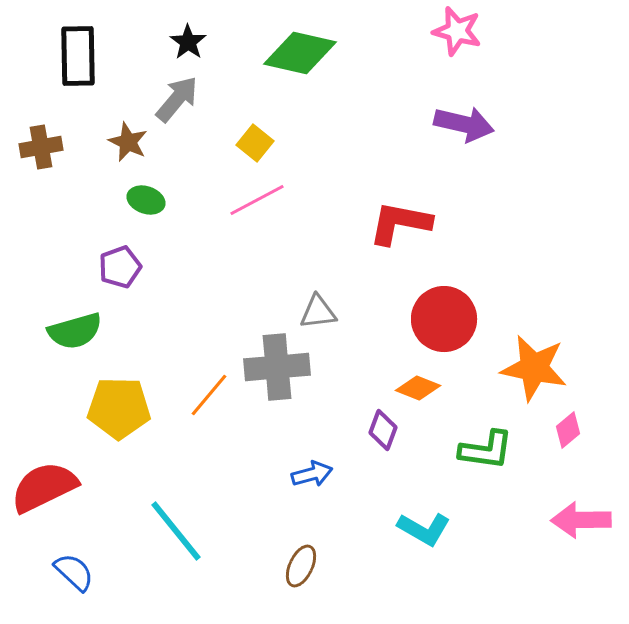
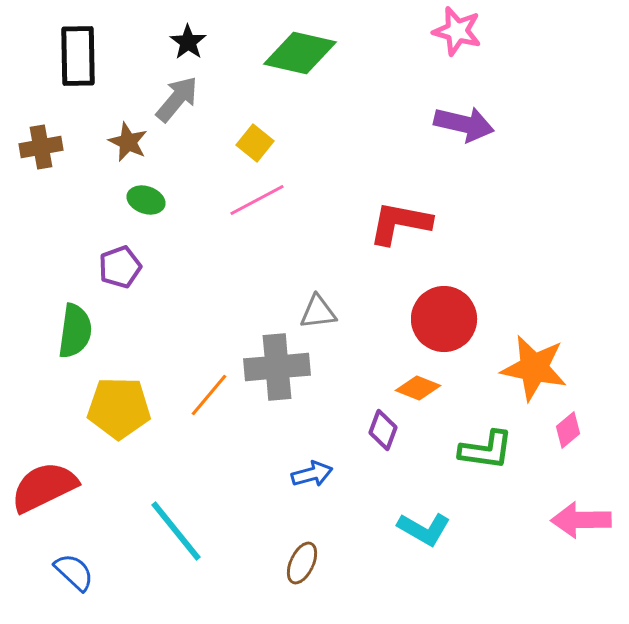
green semicircle: rotated 66 degrees counterclockwise
brown ellipse: moved 1 px right, 3 px up
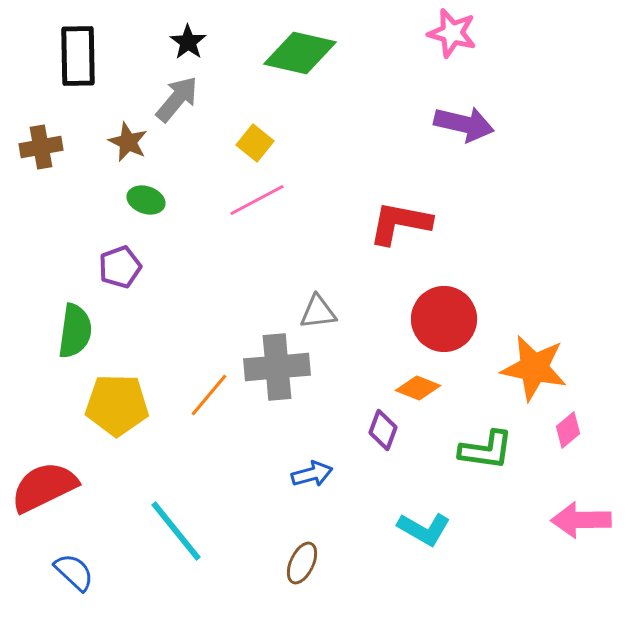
pink star: moved 5 px left, 2 px down
yellow pentagon: moved 2 px left, 3 px up
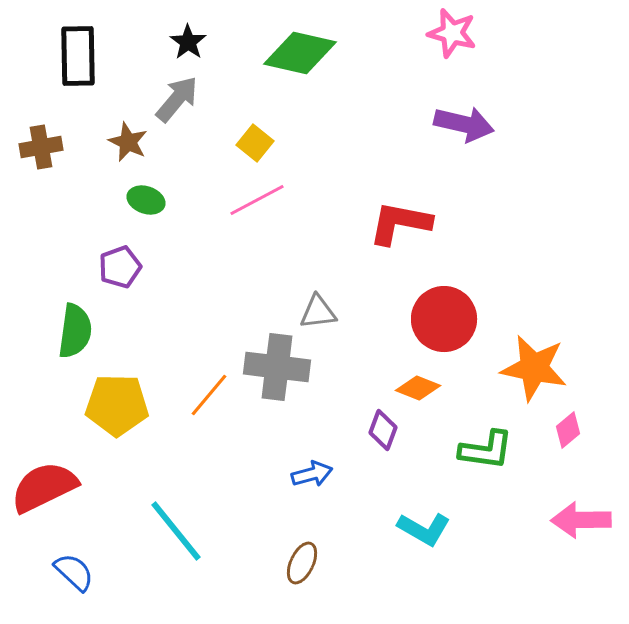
gray cross: rotated 12 degrees clockwise
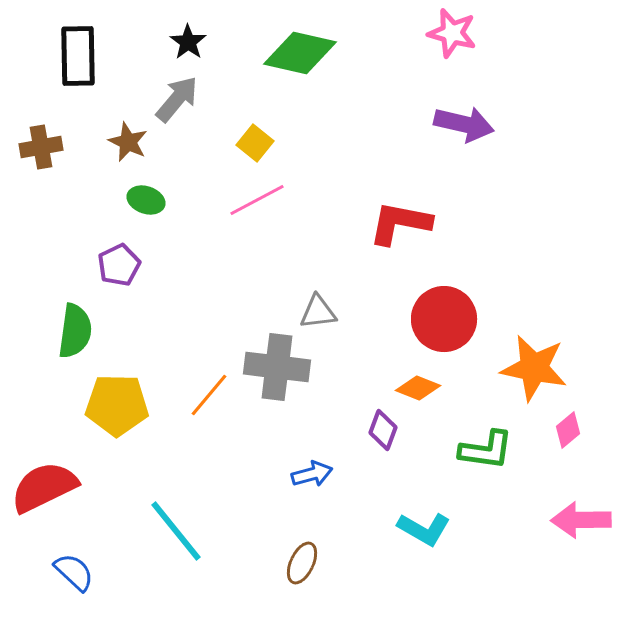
purple pentagon: moved 1 px left, 2 px up; rotated 6 degrees counterclockwise
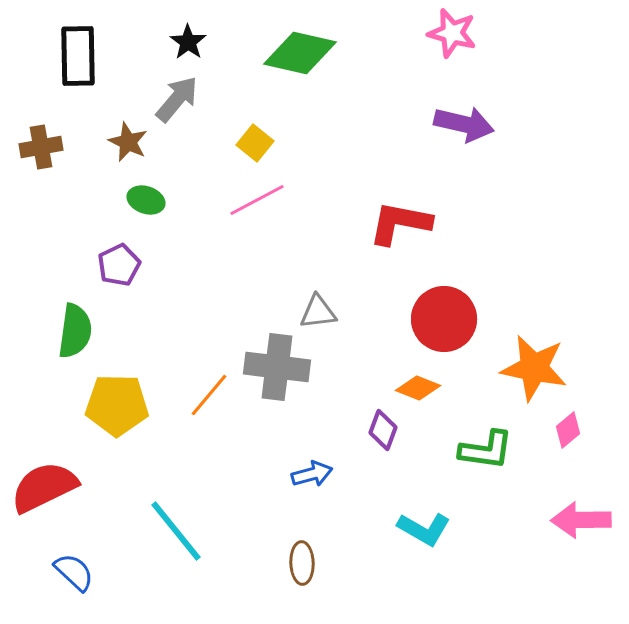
brown ellipse: rotated 27 degrees counterclockwise
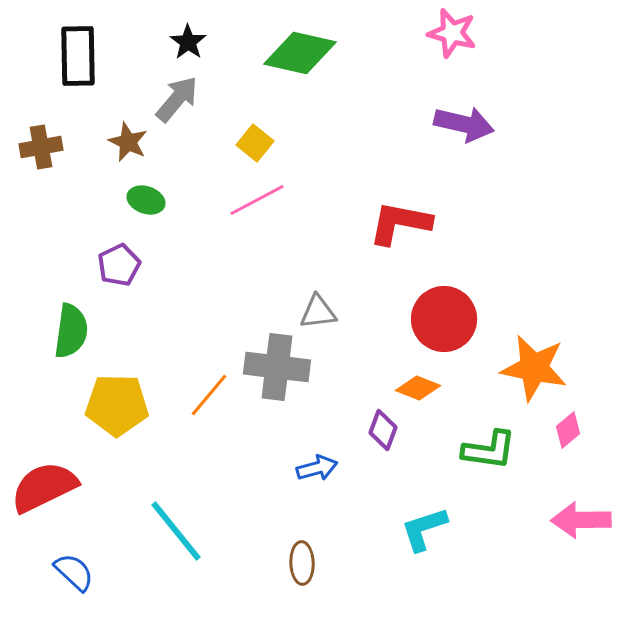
green semicircle: moved 4 px left
green L-shape: moved 3 px right
blue arrow: moved 5 px right, 6 px up
cyan L-shape: rotated 132 degrees clockwise
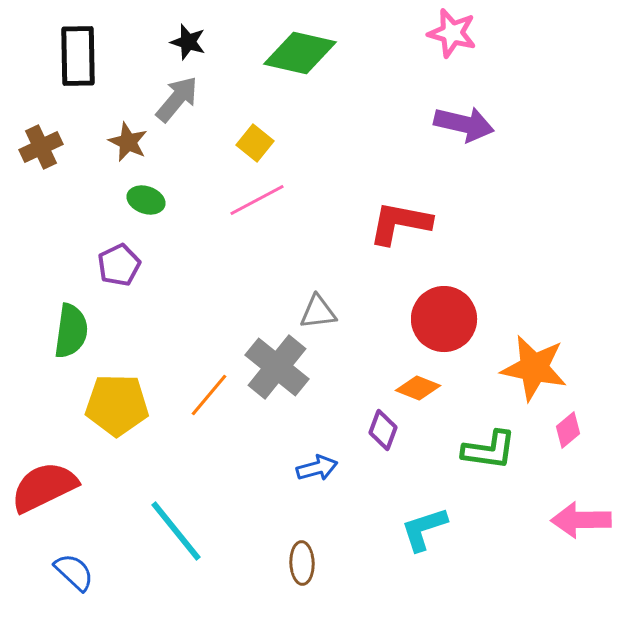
black star: rotated 18 degrees counterclockwise
brown cross: rotated 15 degrees counterclockwise
gray cross: rotated 32 degrees clockwise
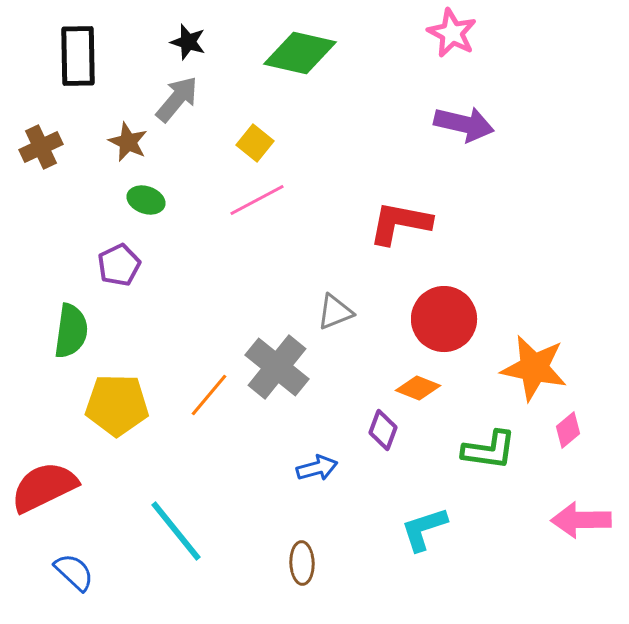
pink star: rotated 12 degrees clockwise
gray triangle: moved 17 px right; rotated 15 degrees counterclockwise
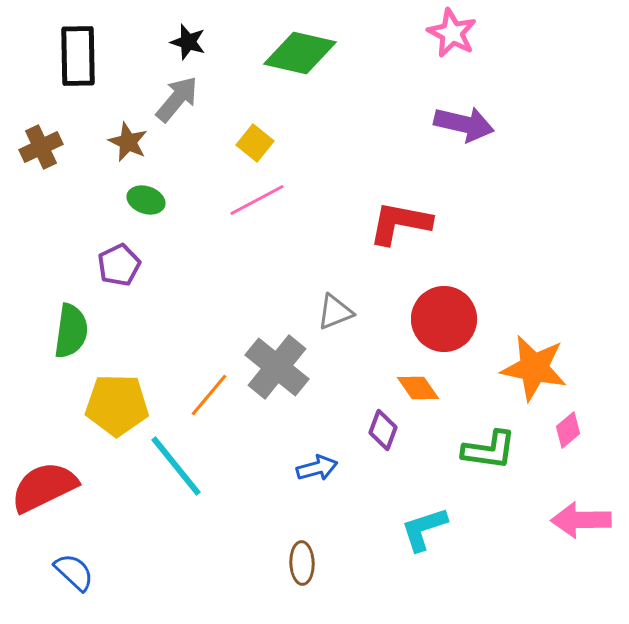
orange diamond: rotated 33 degrees clockwise
cyan line: moved 65 px up
